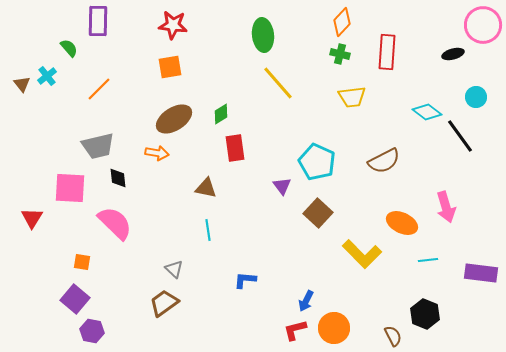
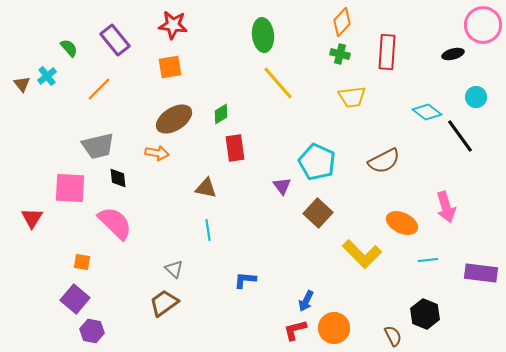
purple rectangle at (98, 21): moved 17 px right, 19 px down; rotated 40 degrees counterclockwise
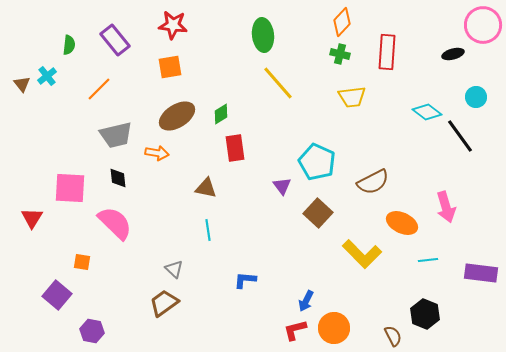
green semicircle at (69, 48): moved 3 px up; rotated 48 degrees clockwise
brown ellipse at (174, 119): moved 3 px right, 3 px up
gray trapezoid at (98, 146): moved 18 px right, 11 px up
brown semicircle at (384, 161): moved 11 px left, 21 px down
purple square at (75, 299): moved 18 px left, 4 px up
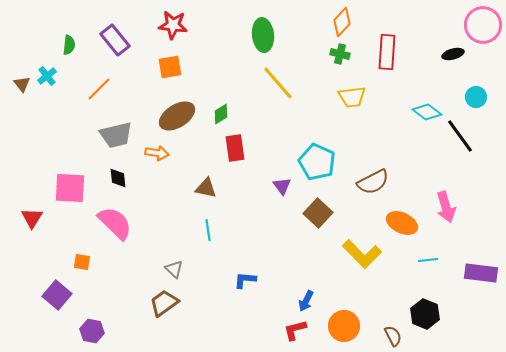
orange circle at (334, 328): moved 10 px right, 2 px up
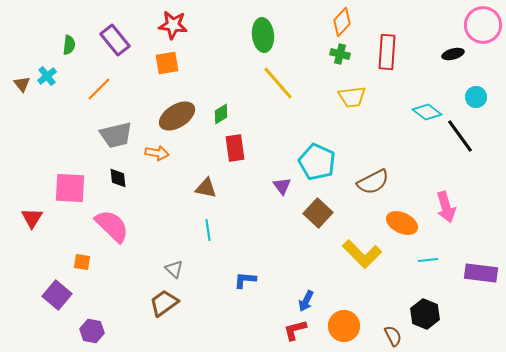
orange square at (170, 67): moved 3 px left, 4 px up
pink semicircle at (115, 223): moved 3 px left, 3 px down
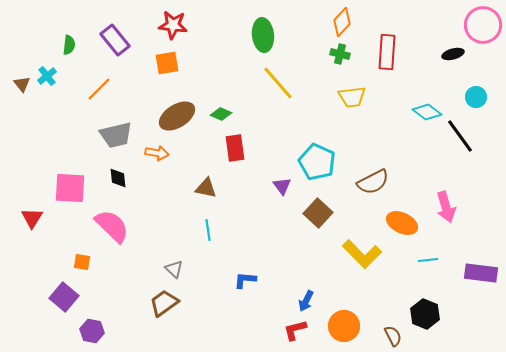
green diamond at (221, 114): rotated 55 degrees clockwise
purple square at (57, 295): moved 7 px right, 2 px down
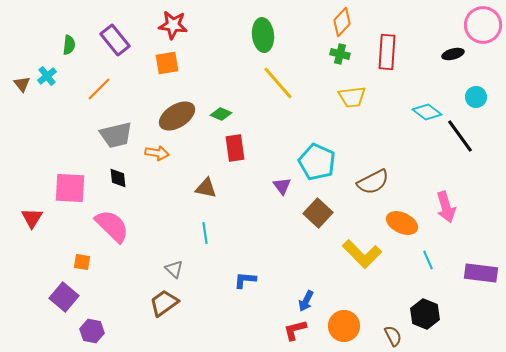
cyan line at (208, 230): moved 3 px left, 3 px down
cyan line at (428, 260): rotated 72 degrees clockwise
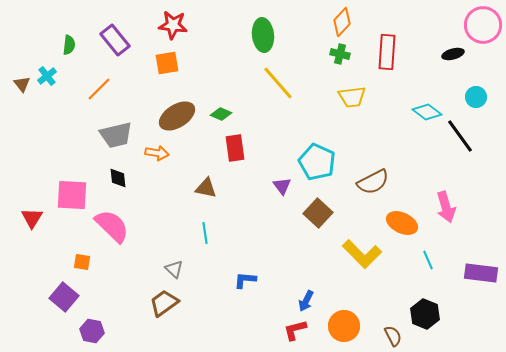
pink square at (70, 188): moved 2 px right, 7 px down
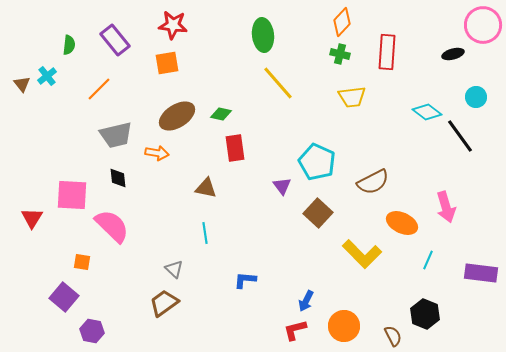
green diamond at (221, 114): rotated 10 degrees counterclockwise
cyan line at (428, 260): rotated 48 degrees clockwise
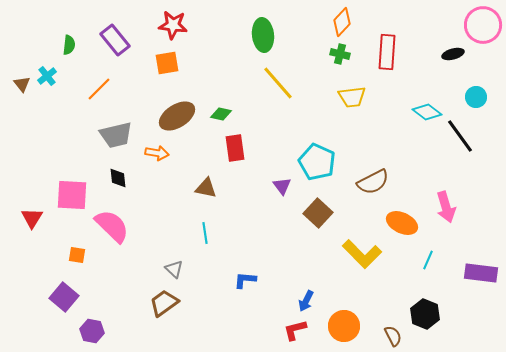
orange square at (82, 262): moved 5 px left, 7 px up
